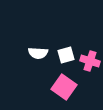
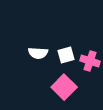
pink square: rotated 10 degrees clockwise
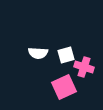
pink cross: moved 6 px left, 6 px down
pink square: rotated 20 degrees clockwise
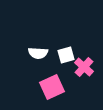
pink cross: rotated 24 degrees clockwise
pink square: moved 12 px left
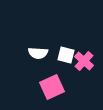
white square: rotated 30 degrees clockwise
pink cross: moved 6 px up
